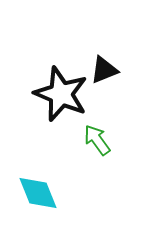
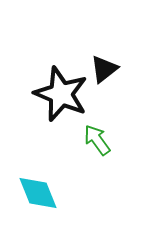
black triangle: moved 1 px up; rotated 16 degrees counterclockwise
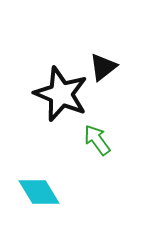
black triangle: moved 1 px left, 2 px up
cyan diamond: moved 1 px right, 1 px up; rotated 9 degrees counterclockwise
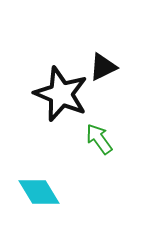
black triangle: rotated 12 degrees clockwise
green arrow: moved 2 px right, 1 px up
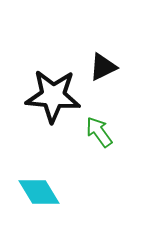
black star: moved 8 px left, 2 px down; rotated 18 degrees counterclockwise
green arrow: moved 7 px up
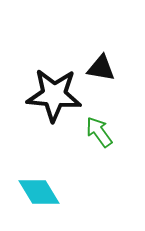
black triangle: moved 2 px left, 1 px down; rotated 36 degrees clockwise
black star: moved 1 px right, 1 px up
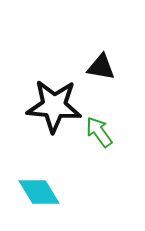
black triangle: moved 1 px up
black star: moved 11 px down
